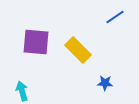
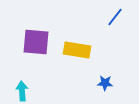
blue line: rotated 18 degrees counterclockwise
yellow rectangle: moved 1 px left; rotated 36 degrees counterclockwise
cyan arrow: rotated 12 degrees clockwise
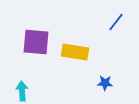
blue line: moved 1 px right, 5 px down
yellow rectangle: moved 2 px left, 2 px down
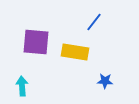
blue line: moved 22 px left
blue star: moved 2 px up
cyan arrow: moved 5 px up
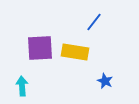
purple square: moved 4 px right, 6 px down; rotated 8 degrees counterclockwise
blue star: rotated 21 degrees clockwise
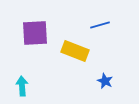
blue line: moved 6 px right, 3 px down; rotated 36 degrees clockwise
purple square: moved 5 px left, 15 px up
yellow rectangle: moved 1 px up; rotated 12 degrees clockwise
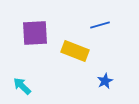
blue star: rotated 21 degrees clockwise
cyan arrow: rotated 42 degrees counterclockwise
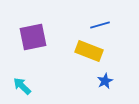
purple square: moved 2 px left, 4 px down; rotated 8 degrees counterclockwise
yellow rectangle: moved 14 px right
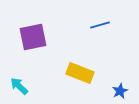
yellow rectangle: moved 9 px left, 22 px down
blue star: moved 15 px right, 10 px down
cyan arrow: moved 3 px left
